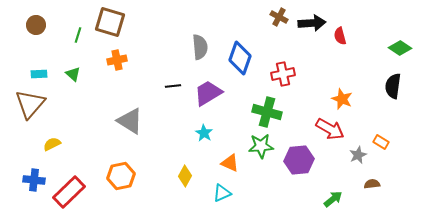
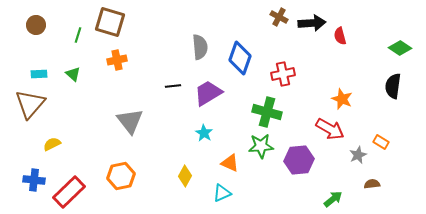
gray triangle: rotated 20 degrees clockwise
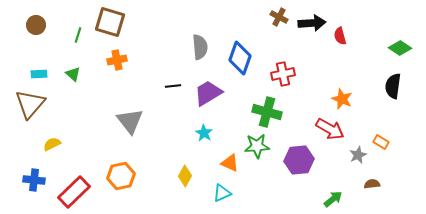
green star: moved 4 px left
red rectangle: moved 5 px right
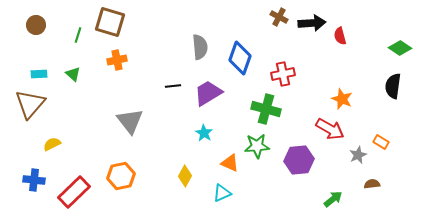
green cross: moved 1 px left, 3 px up
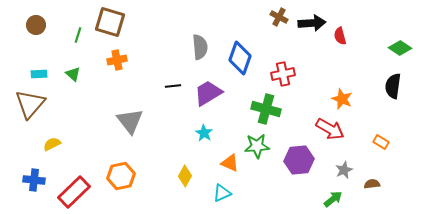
gray star: moved 14 px left, 15 px down
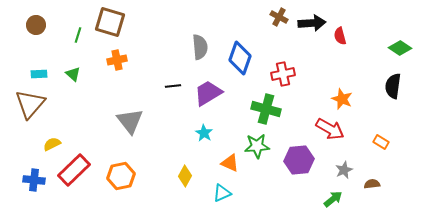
red rectangle: moved 22 px up
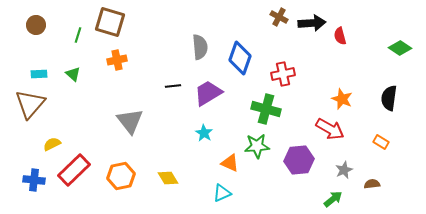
black semicircle: moved 4 px left, 12 px down
yellow diamond: moved 17 px left, 2 px down; rotated 60 degrees counterclockwise
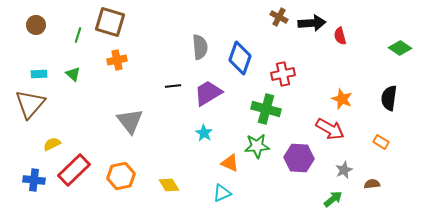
purple hexagon: moved 2 px up; rotated 8 degrees clockwise
yellow diamond: moved 1 px right, 7 px down
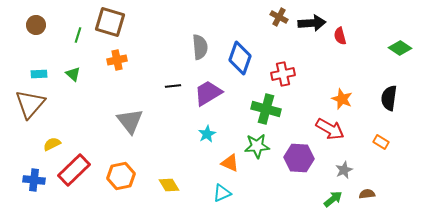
cyan star: moved 3 px right, 1 px down; rotated 12 degrees clockwise
brown semicircle: moved 5 px left, 10 px down
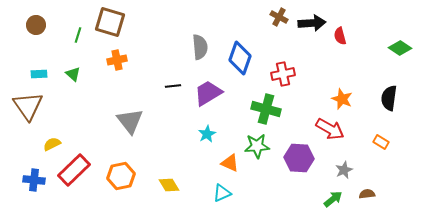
brown triangle: moved 2 px left, 2 px down; rotated 16 degrees counterclockwise
